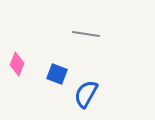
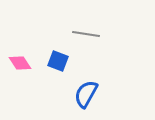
pink diamond: moved 3 px right, 1 px up; rotated 55 degrees counterclockwise
blue square: moved 1 px right, 13 px up
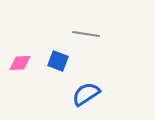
pink diamond: rotated 60 degrees counterclockwise
blue semicircle: rotated 28 degrees clockwise
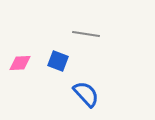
blue semicircle: rotated 80 degrees clockwise
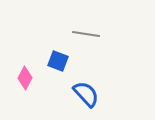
pink diamond: moved 5 px right, 15 px down; rotated 60 degrees counterclockwise
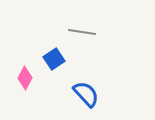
gray line: moved 4 px left, 2 px up
blue square: moved 4 px left, 2 px up; rotated 35 degrees clockwise
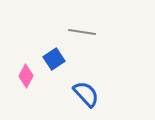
pink diamond: moved 1 px right, 2 px up
